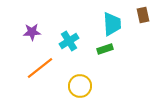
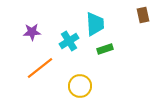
cyan trapezoid: moved 17 px left
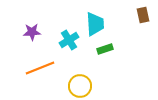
cyan cross: moved 1 px up
orange line: rotated 16 degrees clockwise
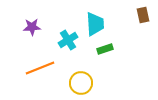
purple star: moved 5 px up
cyan cross: moved 1 px left
yellow circle: moved 1 px right, 3 px up
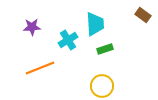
brown rectangle: rotated 42 degrees counterclockwise
yellow circle: moved 21 px right, 3 px down
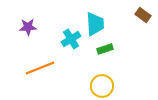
purple star: moved 4 px left
cyan cross: moved 3 px right, 1 px up
